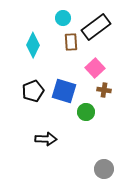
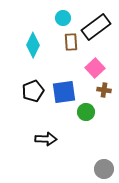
blue square: moved 1 px down; rotated 25 degrees counterclockwise
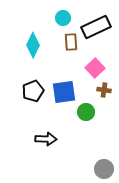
black rectangle: rotated 12 degrees clockwise
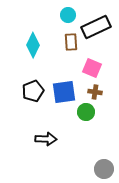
cyan circle: moved 5 px right, 3 px up
pink square: moved 3 px left; rotated 24 degrees counterclockwise
brown cross: moved 9 px left, 2 px down
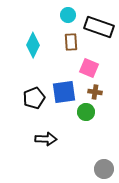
black rectangle: moved 3 px right; rotated 44 degrees clockwise
pink square: moved 3 px left
black pentagon: moved 1 px right, 7 px down
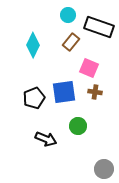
brown rectangle: rotated 42 degrees clockwise
green circle: moved 8 px left, 14 px down
black arrow: rotated 20 degrees clockwise
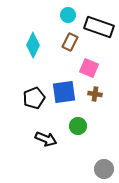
brown rectangle: moved 1 px left; rotated 12 degrees counterclockwise
brown cross: moved 2 px down
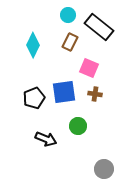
black rectangle: rotated 20 degrees clockwise
